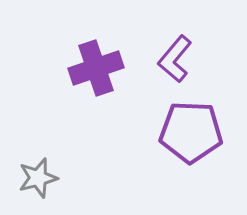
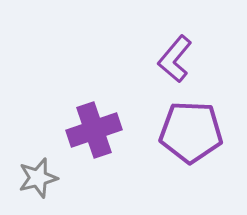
purple cross: moved 2 px left, 62 px down
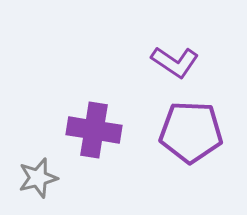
purple L-shape: moved 3 px down; rotated 96 degrees counterclockwise
purple cross: rotated 28 degrees clockwise
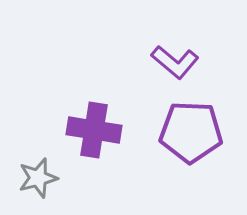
purple L-shape: rotated 6 degrees clockwise
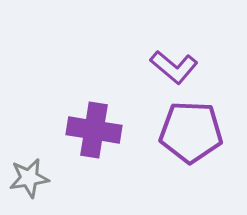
purple L-shape: moved 1 px left, 5 px down
gray star: moved 9 px left; rotated 6 degrees clockwise
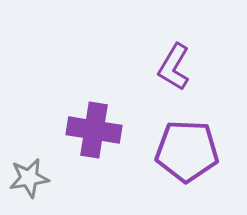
purple L-shape: rotated 81 degrees clockwise
purple pentagon: moved 4 px left, 19 px down
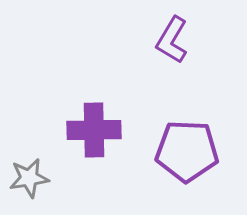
purple L-shape: moved 2 px left, 27 px up
purple cross: rotated 10 degrees counterclockwise
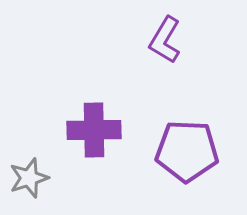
purple L-shape: moved 7 px left
gray star: rotated 9 degrees counterclockwise
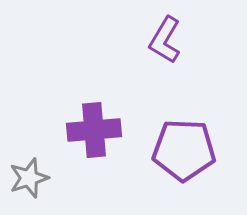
purple cross: rotated 4 degrees counterclockwise
purple pentagon: moved 3 px left, 1 px up
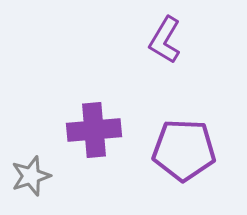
gray star: moved 2 px right, 2 px up
